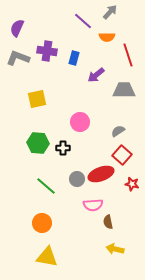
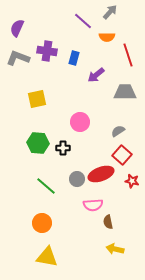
gray trapezoid: moved 1 px right, 2 px down
red star: moved 3 px up
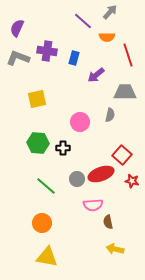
gray semicircle: moved 8 px left, 16 px up; rotated 136 degrees clockwise
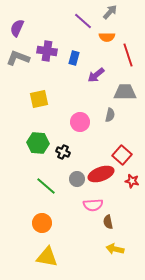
yellow square: moved 2 px right
black cross: moved 4 px down; rotated 24 degrees clockwise
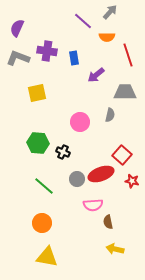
blue rectangle: rotated 24 degrees counterclockwise
yellow square: moved 2 px left, 6 px up
green line: moved 2 px left
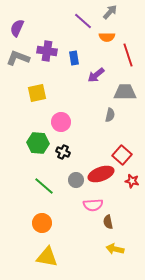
pink circle: moved 19 px left
gray circle: moved 1 px left, 1 px down
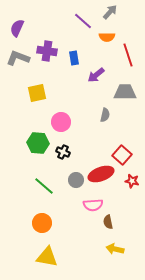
gray semicircle: moved 5 px left
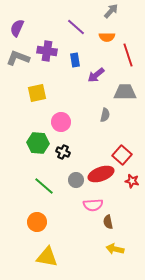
gray arrow: moved 1 px right, 1 px up
purple line: moved 7 px left, 6 px down
blue rectangle: moved 1 px right, 2 px down
orange circle: moved 5 px left, 1 px up
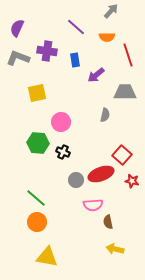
green line: moved 8 px left, 12 px down
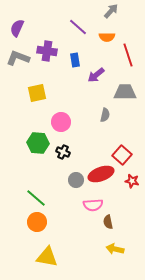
purple line: moved 2 px right
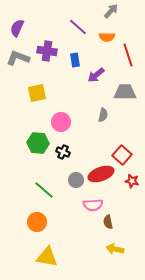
gray semicircle: moved 2 px left
green line: moved 8 px right, 8 px up
